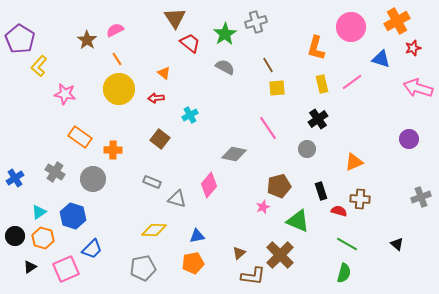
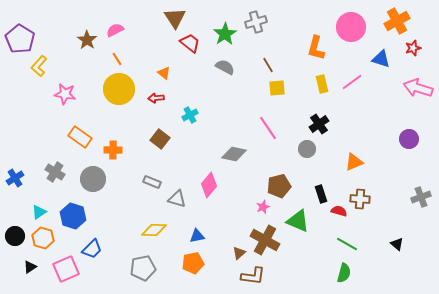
black cross at (318, 119): moved 1 px right, 5 px down
black rectangle at (321, 191): moved 3 px down
brown cross at (280, 255): moved 15 px left, 15 px up; rotated 16 degrees counterclockwise
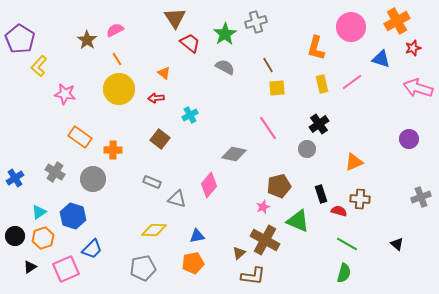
orange hexagon at (43, 238): rotated 25 degrees clockwise
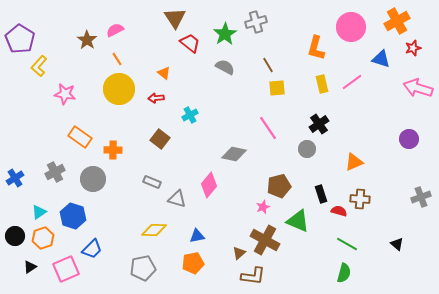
gray cross at (55, 172): rotated 30 degrees clockwise
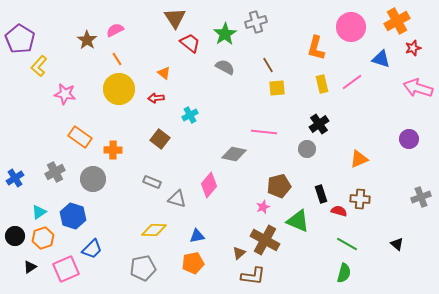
pink line at (268, 128): moved 4 px left, 4 px down; rotated 50 degrees counterclockwise
orange triangle at (354, 162): moved 5 px right, 3 px up
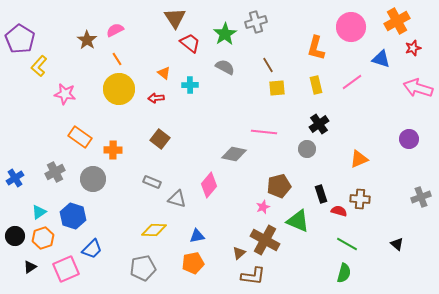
yellow rectangle at (322, 84): moved 6 px left, 1 px down
cyan cross at (190, 115): moved 30 px up; rotated 28 degrees clockwise
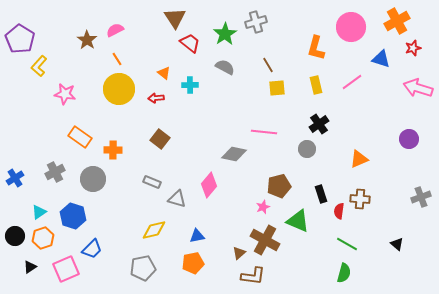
red semicircle at (339, 211): rotated 98 degrees counterclockwise
yellow diamond at (154, 230): rotated 15 degrees counterclockwise
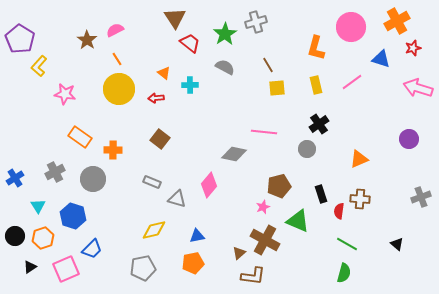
cyan triangle at (39, 212): moved 1 px left, 6 px up; rotated 28 degrees counterclockwise
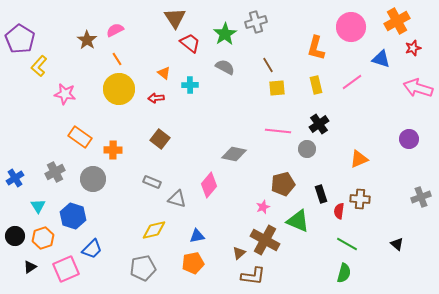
pink line at (264, 132): moved 14 px right, 1 px up
brown pentagon at (279, 186): moved 4 px right, 2 px up
